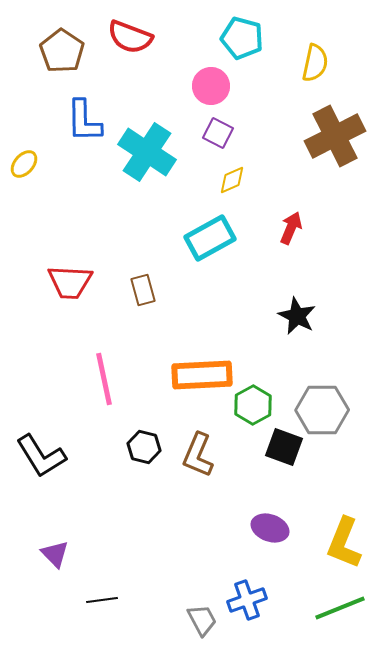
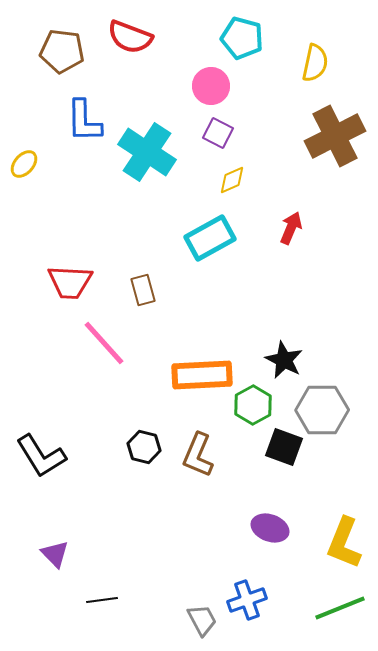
brown pentagon: rotated 27 degrees counterclockwise
black star: moved 13 px left, 44 px down
pink line: moved 36 px up; rotated 30 degrees counterclockwise
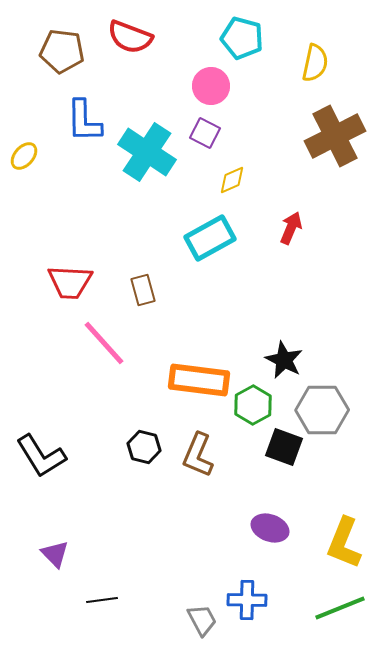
purple square: moved 13 px left
yellow ellipse: moved 8 px up
orange rectangle: moved 3 px left, 5 px down; rotated 10 degrees clockwise
blue cross: rotated 21 degrees clockwise
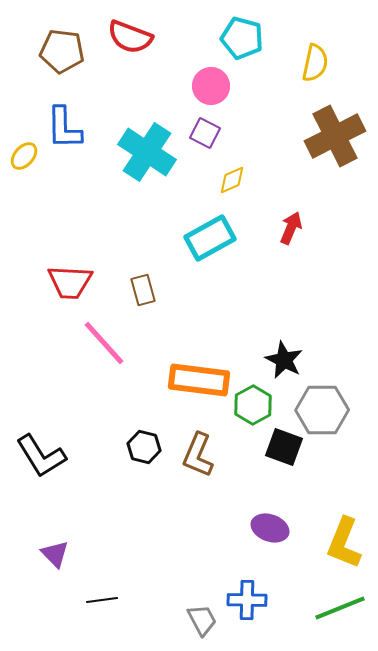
blue L-shape: moved 20 px left, 7 px down
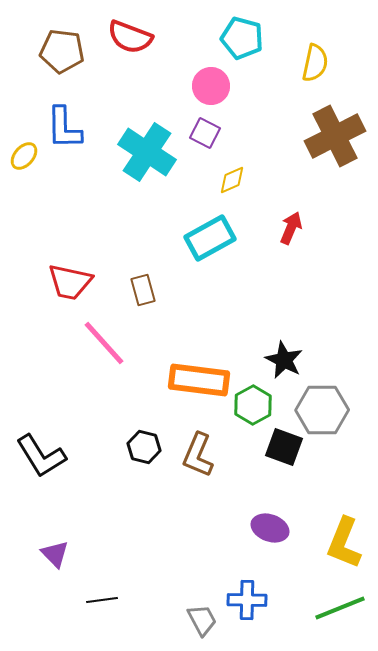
red trapezoid: rotated 9 degrees clockwise
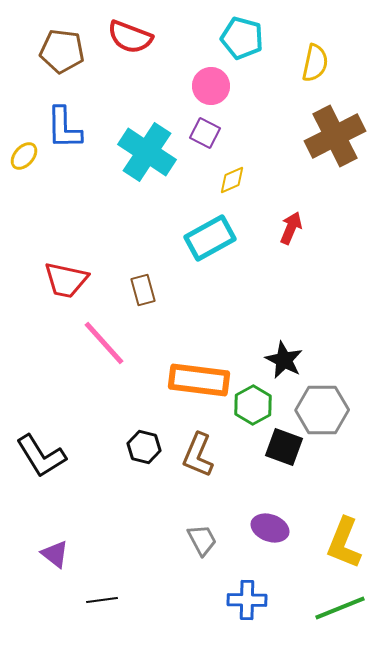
red trapezoid: moved 4 px left, 2 px up
purple triangle: rotated 8 degrees counterclockwise
gray trapezoid: moved 80 px up
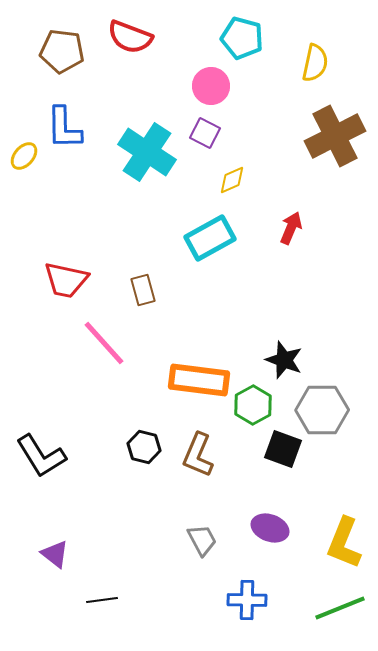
black star: rotated 6 degrees counterclockwise
black square: moved 1 px left, 2 px down
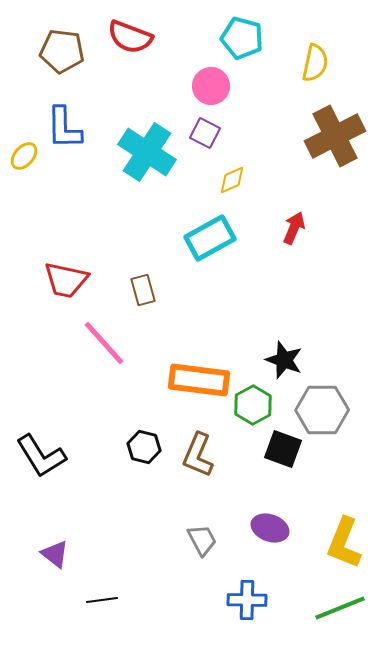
red arrow: moved 3 px right
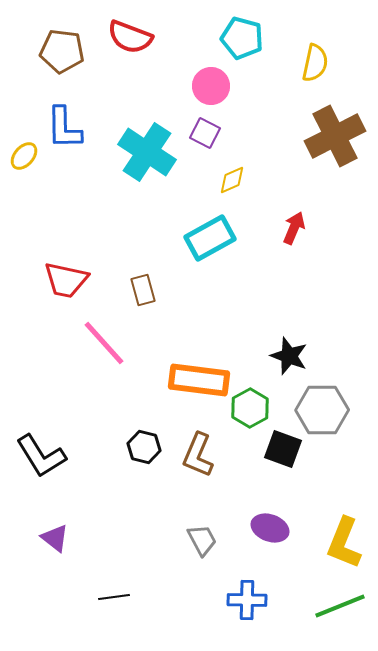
black star: moved 5 px right, 4 px up
green hexagon: moved 3 px left, 3 px down
purple triangle: moved 16 px up
black line: moved 12 px right, 3 px up
green line: moved 2 px up
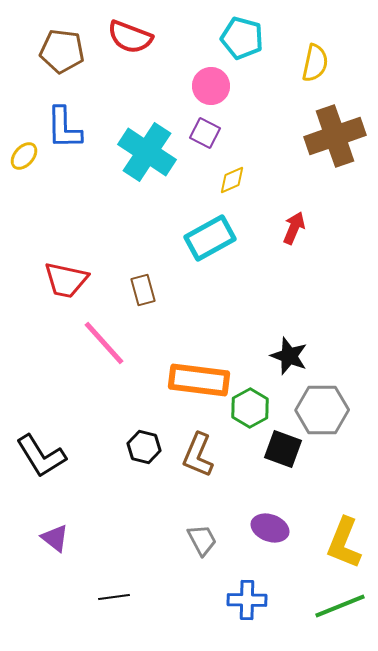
brown cross: rotated 8 degrees clockwise
